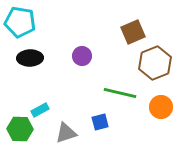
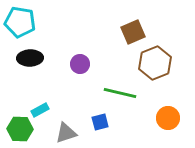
purple circle: moved 2 px left, 8 px down
orange circle: moved 7 px right, 11 px down
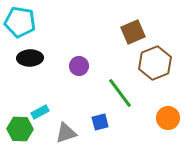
purple circle: moved 1 px left, 2 px down
green line: rotated 40 degrees clockwise
cyan rectangle: moved 2 px down
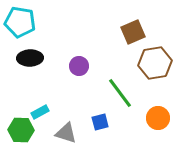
brown hexagon: rotated 12 degrees clockwise
orange circle: moved 10 px left
green hexagon: moved 1 px right, 1 px down
gray triangle: rotated 35 degrees clockwise
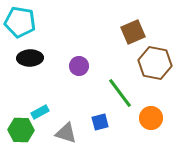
brown hexagon: rotated 20 degrees clockwise
orange circle: moved 7 px left
